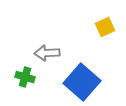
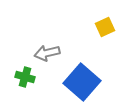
gray arrow: rotated 10 degrees counterclockwise
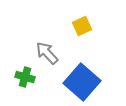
yellow square: moved 23 px left, 1 px up
gray arrow: rotated 60 degrees clockwise
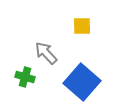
yellow square: rotated 24 degrees clockwise
gray arrow: moved 1 px left
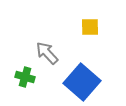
yellow square: moved 8 px right, 1 px down
gray arrow: moved 1 px right
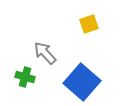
yellow square: moved 1 px left, 3 px up; rotated 18 degrees counterclockwise
gray arrow: moved 2 px left
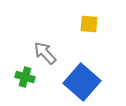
yellow square: rotated 24 degrees clockwise
